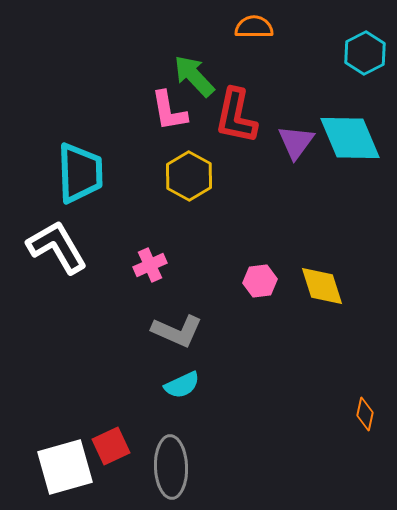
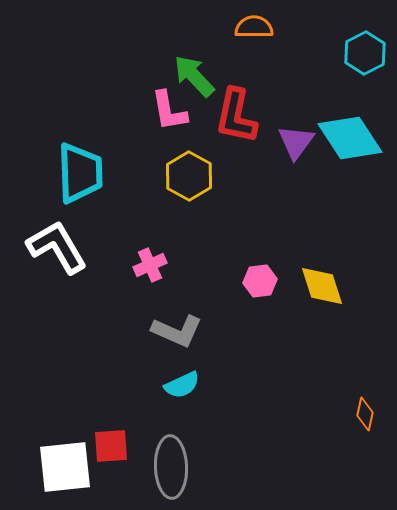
cyan diamond: rotated 10 degrees counterclockwise
red square: rotated 21 degrees clockwise
white square: rotated 10 degrees clockwise
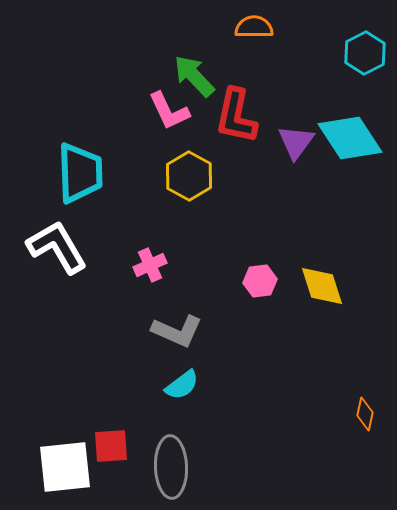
pink L-shape: rotated 15 degrees counterclockwise
cyan semicircle: rotated 12 degrees counterclockwise
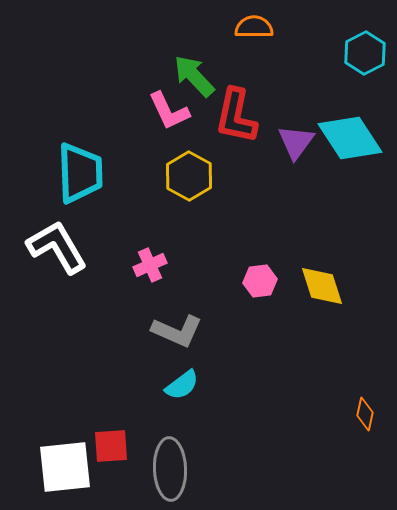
gray ellipse: moved 1 px left, 2 px down
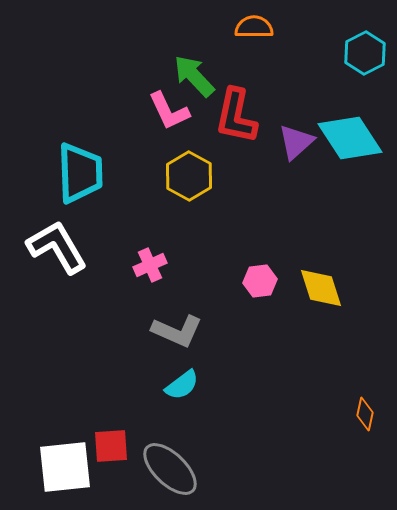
purple triangle: rotated 12 degrees clockwise
yellow diamond: moved 1 px left, 2 px down
gray ellipse: rotated 44 degrees counterclockwise
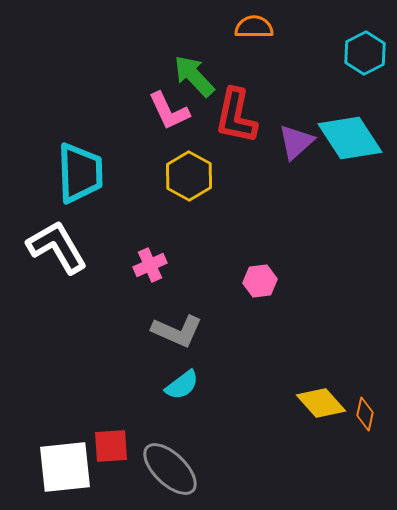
yellow diamond: moved 115 px down; rotated 24 degrees counterclockwise
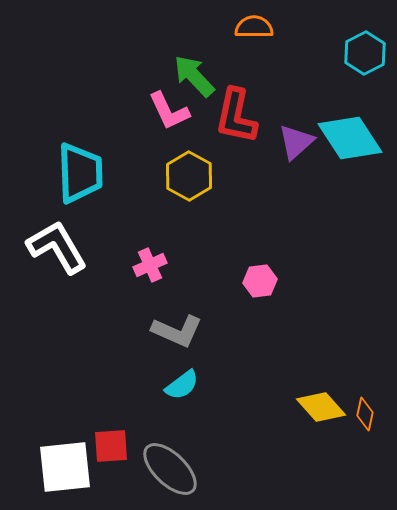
yellow diamond: moved 4 px down
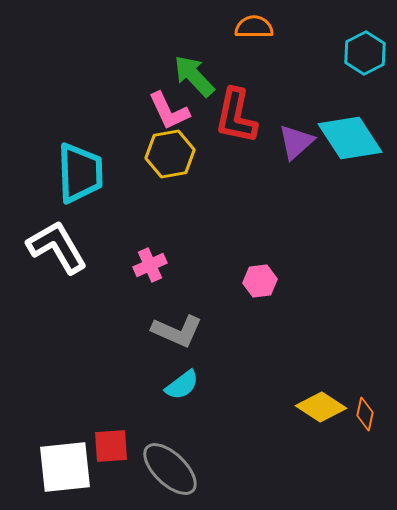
yellow hexagon: moved 19 px left, 22 px up; rotated 21 degrees clockwise
yellow diamond: rotated 15 degrees counterclockwise
